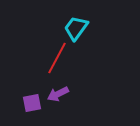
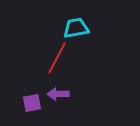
cyan trapezoid: rotated 44 degrees clockwise
purple arrow: rotated 25 degrees clockwise
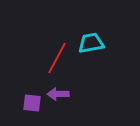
cyan trapezoid: moved 15 px right, 15 px down
purple square: rotated 18 degrees clockwise
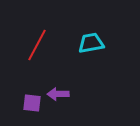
red line: moved 20 px left, 13 px up
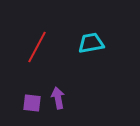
red line: moved 2 px down
purple arrow: moved 4 px down; rotated 80 degrees clockwise
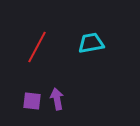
purple arrow: moved 1 px left, 1 px down
purple square: moved 2 px up
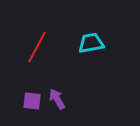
purple arrow: rotated 20 degrees counterclockwise
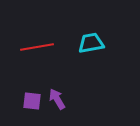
red line: rotated 52 degrees clockwise
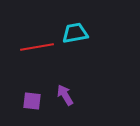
cyan trapezoid: moved 16 px left, 10 px up
purple arrow: moved 8 px right, 4 px up
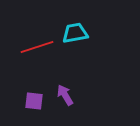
red line: rotated 8 degrees counterclockwise
purple square: moved 2 px right
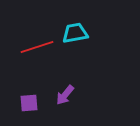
purple arrow: rotated 110 degrees counterclockwise
purple square: moved 5 px left, 2 px down; rotated 12 degrees counterclockwise
